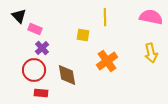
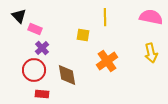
red rectangle: moved 1 px right, 1 px down
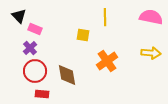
purple cross: moved 12 px left
yellow arrow: rotated 72 degrees counterclockwise
red circle: moved 1 px right, 1 px down
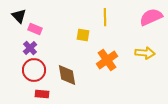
pink semicircle: rotated 35 degrees counterclockwise
yellow arrow: moved 6 px left
orange cross: moved 1 px up
red circle: moved 1 px left, 1 px up
